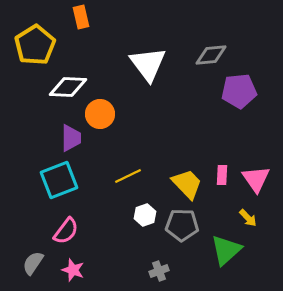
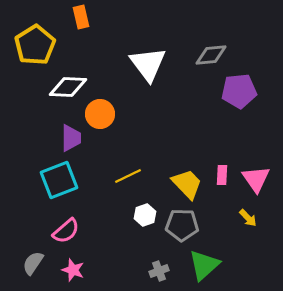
pink semicircle: rotated 12 degrees clockwise
green triangle: moved 22 px left, 15 px down
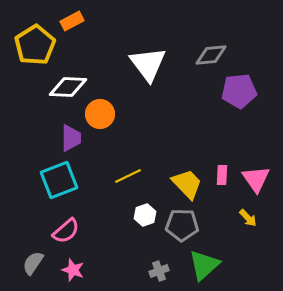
orange rectangle: moved 9 px left, 4 px down; rotated 75 degrees clockwise
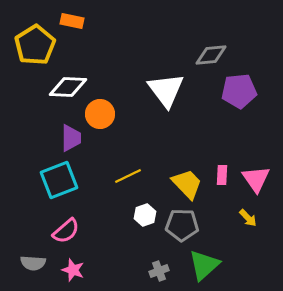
orange rectangle: rotated 40 degrees clockwise
white triangle: moved 18 px right, 26 px down
gray semicircle: rotated 120 degrees counterclockwise
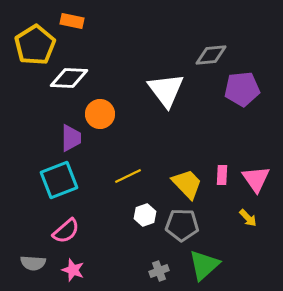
white diamond: moved 1 px right, 9 px up
purple pentagon: moved 3 px right, 2 px up
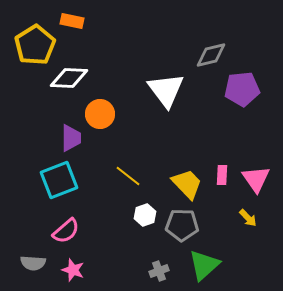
gray diamond: rotated 8 degrees counterclockwise
yellow line: rotated 64 degrees clockwise
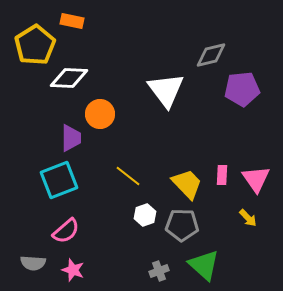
green triangle: rotated 36 degrees counterclockwise
